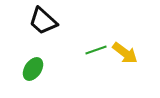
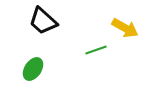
yellow arrow: moved 25 px up; rotated 8 degrees counterclockwise
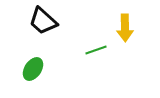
yellow arrow: rotated 60 degrees clockwise
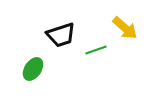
black trapezoid: moved 18 px right, 14 px down; rotated 60 degrees counterclockwise
yellow arrow: rotated 48 degrees counterclockwise
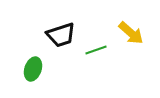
yellow arrow: moved 6 px right, 5 px down
green ellipse: rotated 15 degrees counterclockwise
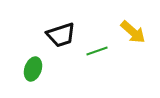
yellow arrow: moved 2 px right, 1 px up
green line: moved 1 px right, 1 px down
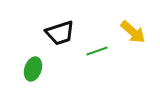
black trapezoid: moved 1 px left, 2 px up
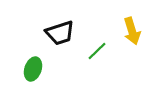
yellow arrow: moved 1 px left, 1 px up; rotated 32 degrees clockwise
green line: rotated 25 degrees counterclockwise
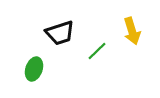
green ellipse: moved 1 px right
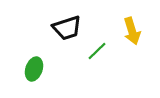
black trapezoid: moved 7 px right, 5 px up
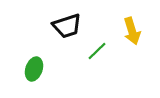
black trapezoid: moved 2 px up
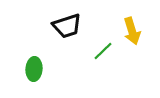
green line: moved 6 px right
green ellipse: rotated 15 degrees counterclockwise
